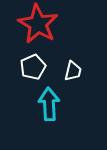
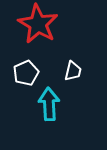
white pentagon: moved 7 px left, 6 px down
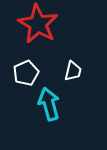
cyan arrow: rotated 12 degrees counterclockwise
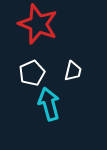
red star: rotated 9 degrees counterclockwise
white pentagon: moved 6 px right
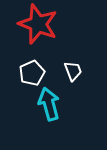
white trapezoid: rotated 35 degrees counterclockwise
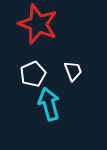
white pentagon: moved 1 px right, 1 px down
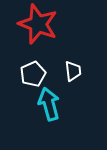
white trapezoid: rotated 15 degrees clockwise
